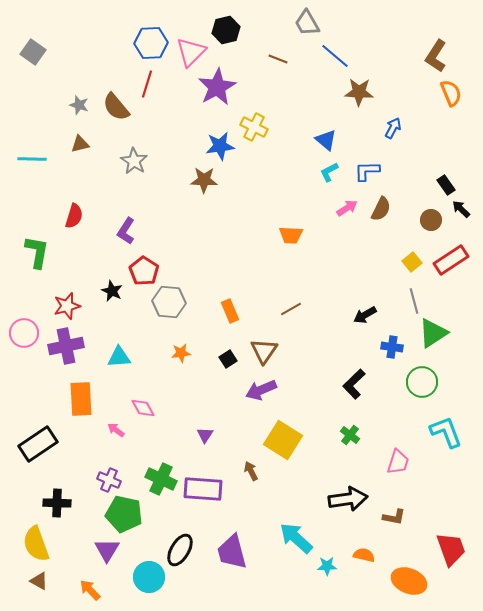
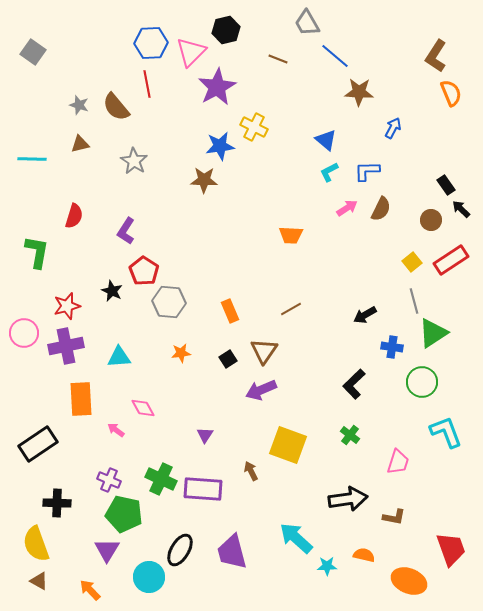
red line at (147, 84): rotated 28 degrees counterclockwise
yellow square at (283, 440): moved 5 px right, 5 px down; rotated 12 degrees counterclockwise
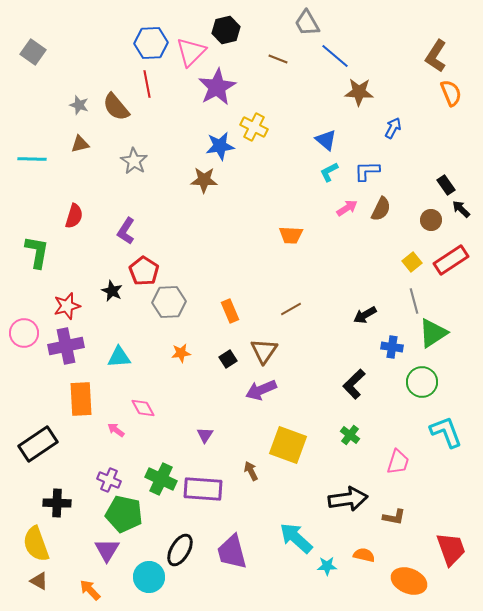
gray hexagon at (169, 302): rotated 8 degrees counterclockwise
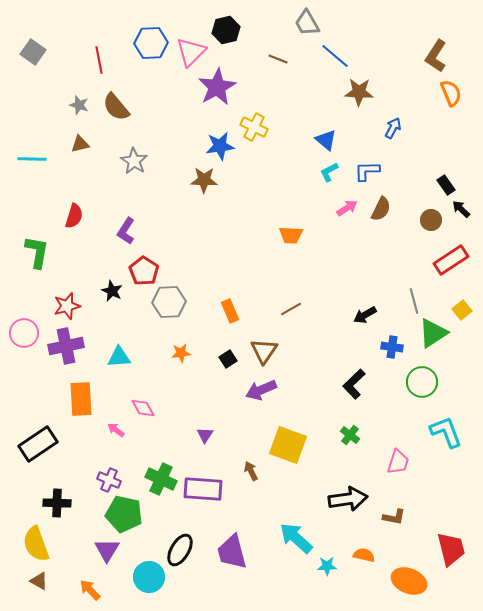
red line at (147, 84): moved 48 px left, 24 px up
yellow square at (412, 262): moved 50 px right, 48 px down
red trapezoid at (451, 549): rotated 6 degrees clockwise
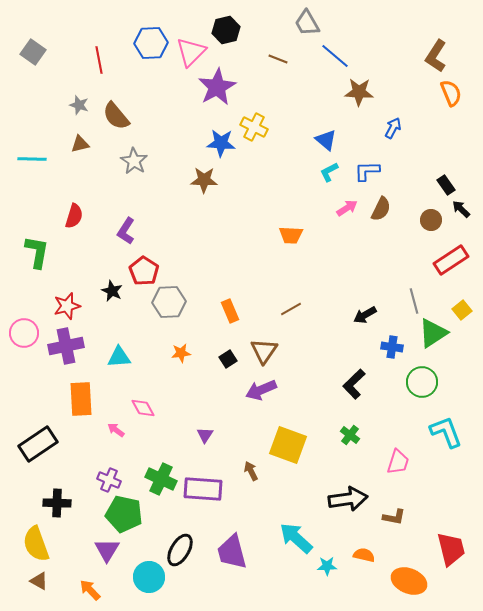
brown semicircle at (116, 107): moved 9 px down
blue star at (220, 146): moved 1 px right, 3 px up; rotated 12 degrees clockwise
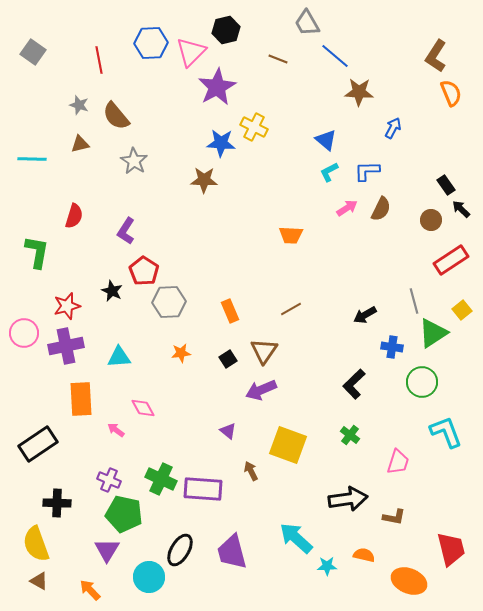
purple triangle at (205, 435): moved 23 px right, 4 px up; rotated 24 degrees counterclockwise
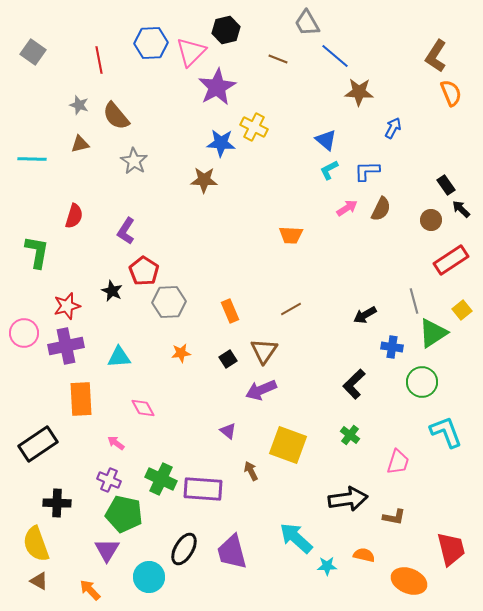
cyan L-shape at (329, 172): moved 2 px up
pink arrow at (116, 430): moved 13 px down
black ellipse at (180, 550): moved 4 px right, 1 px up
